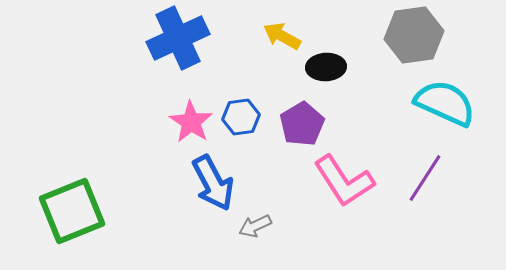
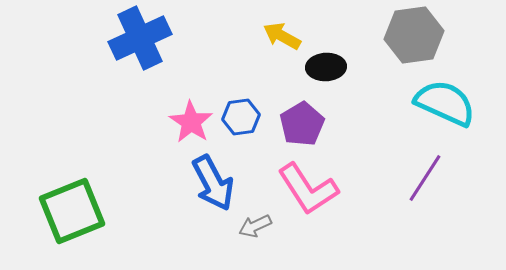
blue cross: moved 38 px left
pink L-shape: moved 36 px left, 8 px down
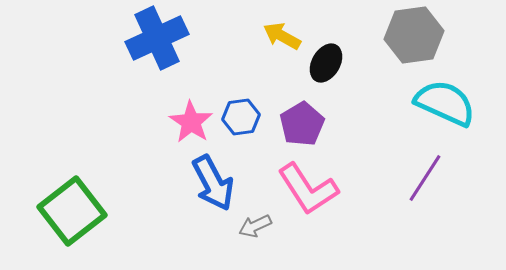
blue cross: moved 17 px right
black ellipse: moved 4 px up; rotated 57 degrees counterclockwise
green square: rotated 16 degrees counterclockwise
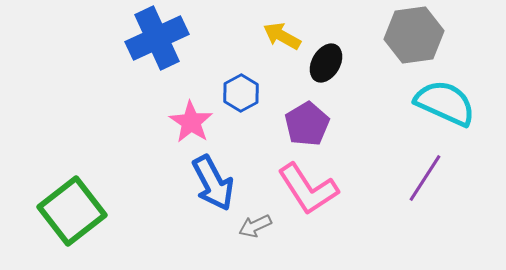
blue hexagon: moved 24 px up; rotated 21 degrees counterclockwise
purple pentagon: moved 5 px right
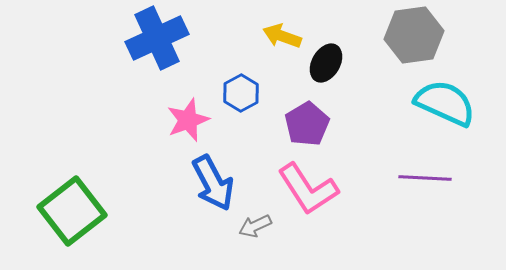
yellow arrow: rotated 9 degrees counterclockwise
pink star: moved 3 px left, 2 px up; rotated 18 degrees clockwise
purple line: rotated 60 degrees clockwise
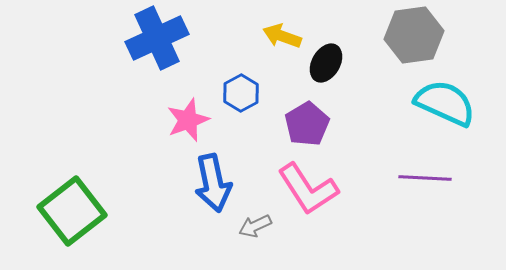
blue arrow: rotated 16 degrees clockwise
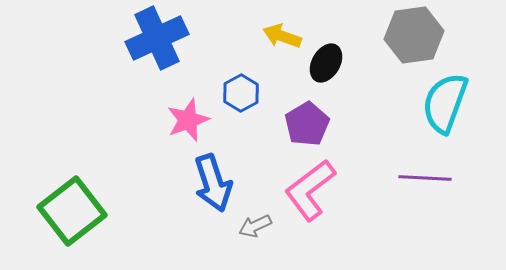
cyan semicircle: rotated 94 degrees counterclockwise
blue arrow: rotated 6 degrees counterclockwise
pink L-shape: moved 2 px right, 1 px down; rotated 86 degrees clockwise
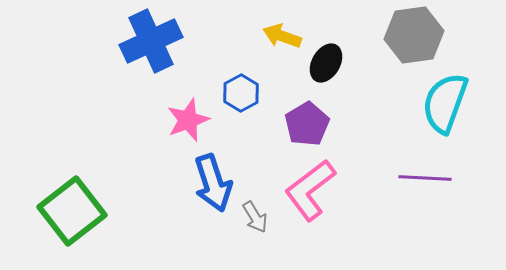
blue cross: moved 6 px left, 3 px down
gray arrow: moved 9 px up; rotated 96 degrees counterclockwise
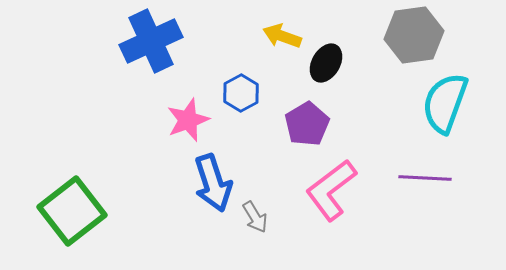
pink L-shape: moved 21 px right
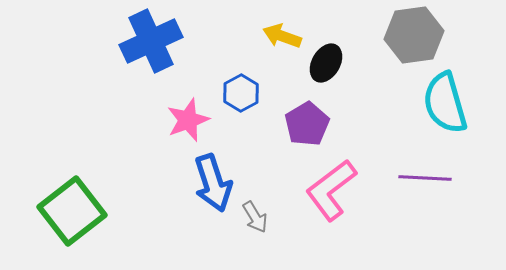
cyan semicircle: rotated 36 degrees counterclockwise
